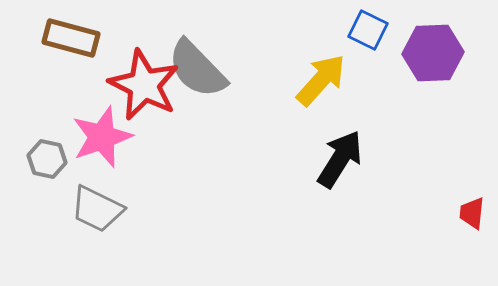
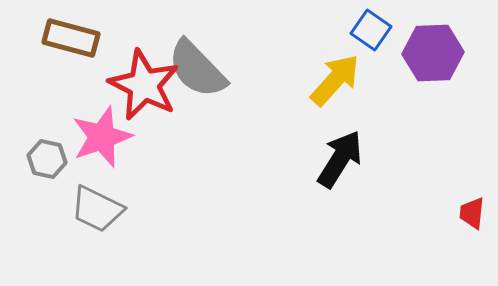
blue square: moved 3 px right; rotated 9 degrees clockwise
yellow arrow: moved 14 px right
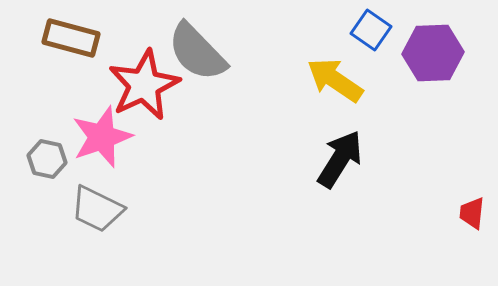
gray semicircle: moved 17 px up
yellow arrow: rotated 98 degrees counterclockwise
red star: rotated 20 degrees clockwise
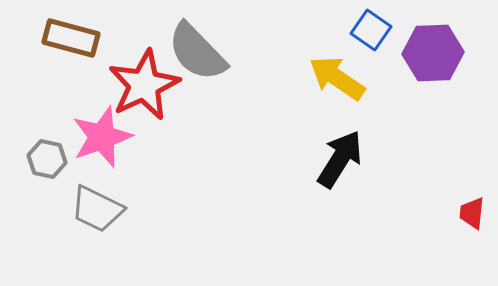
yellow arrow: moved 2 px right, 2 px up
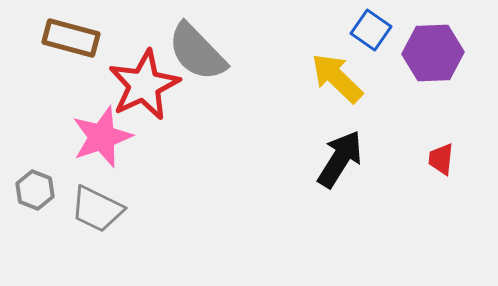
yellow arrow: rotated 10 degrees clockwise
gray hexagon: moved 12 px left, 31 px down; rotated 9 degrees clockwise
red trapezoid: moved 31 px left, 54 px up
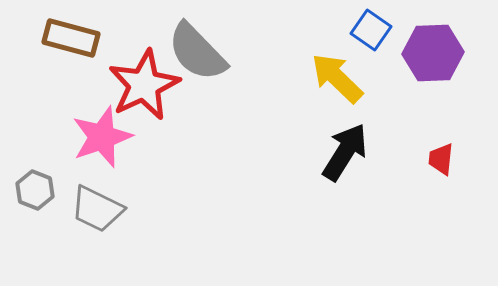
black arrow: moved 5 px right, 7 px up
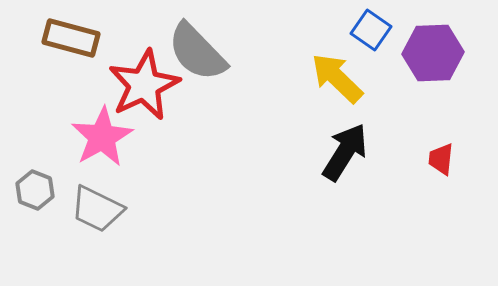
pink star: rotated 10 degrees counterclockwise
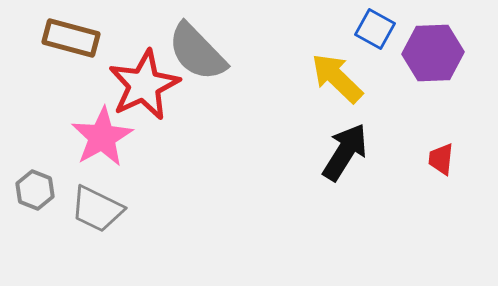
blue square: moved 4 px right, 1 px up; rotated 6 degrees counterclockwise
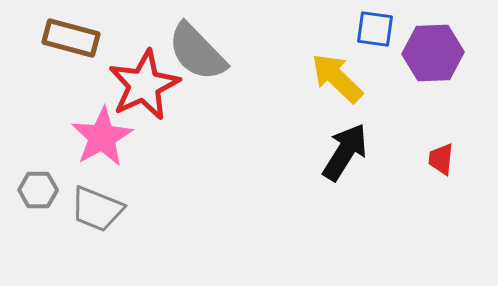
blue square: rotated 21 degrees counterclockwise
gray hexagon: moved 3 px right; rotated 21 degrees counterclockwise
gray trapezoid: rotated 4 degrees counterclockwise
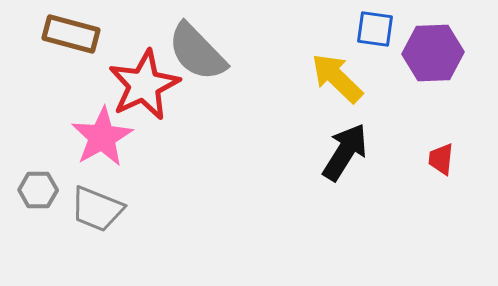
brown rectangle: moved 4 px up
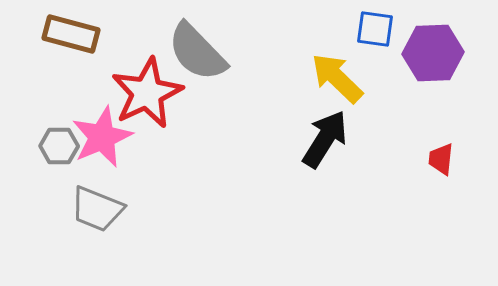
red star: moved 3 px right, 8 px down
pink star: rotated 6 degrees clockwise
black arrow: moved 20 px left, 13 px up
gray hexagon: moved 21 px right, 44 px up
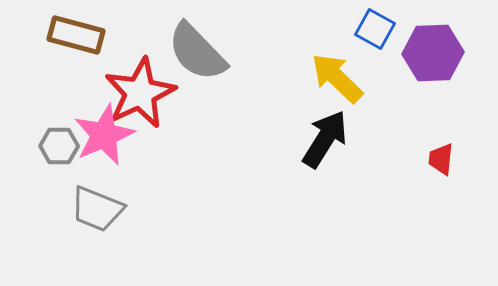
blue square: rotated 21 degrees clockwise
brown rectangle: moved 5 px right, 1 px down
red star: moved 7 px left
pink star: moved 2 px right, 2 px up
